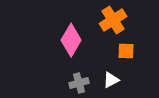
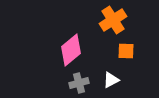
pink diamond: moved 10 px down; rotated 20 degrees clockwise
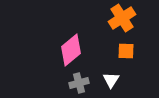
orange cross: moved 9 px right, 2 px up
white triangle: rotated 30 degrees counterclockwise
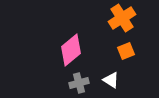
orange square: rotated 24 degrees counterclockwise
white triangle: rotated 30 degrees counterclockwise
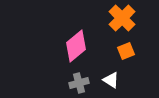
orange cross: rotated 12 degrees counterclockwise
pink diamond: moved 5 px right, 4 px up
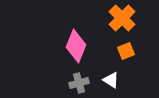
pink diamond: rotated 28 degrees counterclockwise
